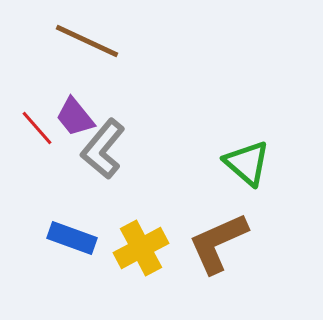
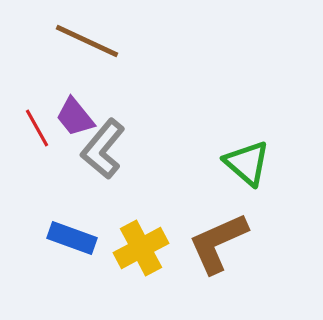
red line: rotated 12 degrees clockwise
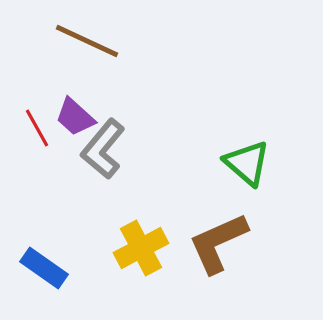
purple trapezoid: rotated 9 degrees counterclockwise
blue rectangle: moved 28 px left, 30 px down; rotated 15 degrees clockwise
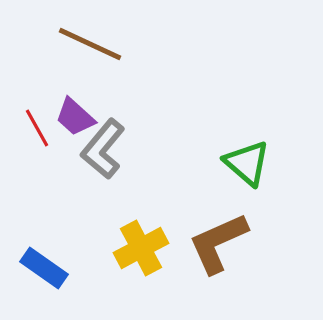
brown line: moved 3 px right, 3 px down
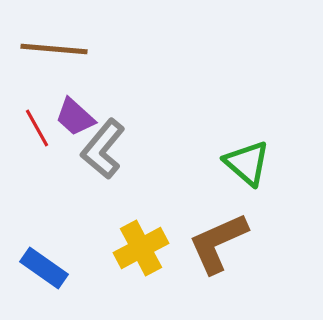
brown line: moved 36 px left, 5 px down; rotated 20 degrees counterclockwise
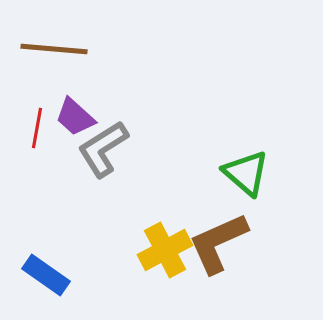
red line: rotated 39 degrees clockwise
gray L-shape: rotated 18 degrees clockwise
green triangle: moved 1 px left, 10 px down
yellow cross: moved 24 px right, 2 px down
blue rectangle: moved 2 px right, 7 px down
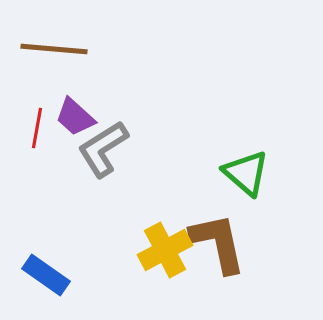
brown L-shape: rotated 102 degrees clockwise
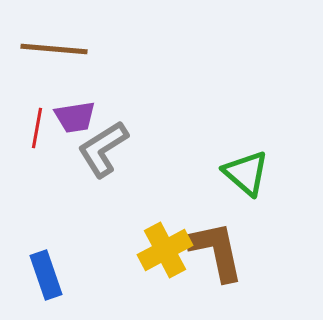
purple trapezoid: rotated 51 degrees counterclockwise
brown L-shape: moved 2 px left, 8 px down
blue rectangle: rotated 36 degrees clockwise
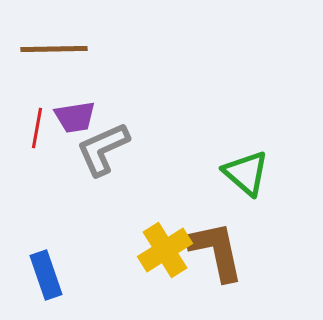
brown line: rotated 6 degrees counterclockwise
gray L-shape: rotated 8 degrees clockwise
yellow cross: rotated 4 degrees counterclockwise
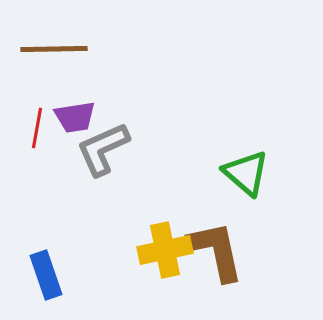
yellow cross: rotated 20 degrees clockwise
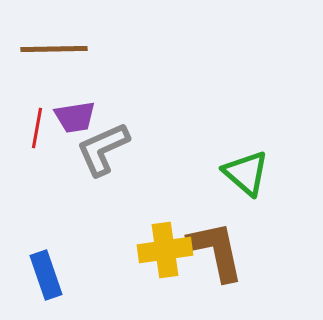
yellow cross: rotated 4 degrees clockwise
